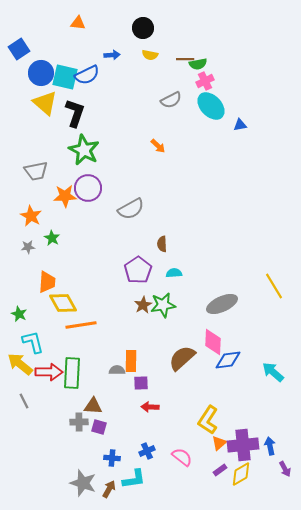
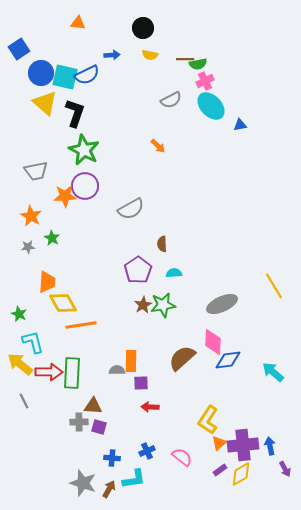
purple circle at (88, 188): moved 3 px left, 2 px up
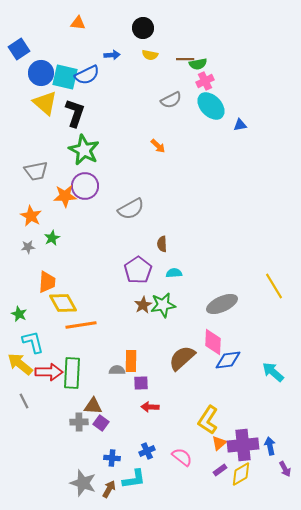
green star at (52, 238): rotated 14 degrees clockwise
purple square at (99, 427): moved 2 px right, 4 px up; rotated 21 degrees clockwise
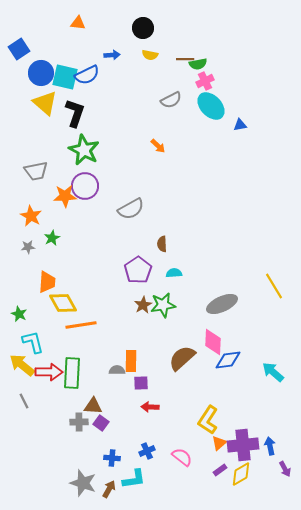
yellow arrow at (20, 364): moved 2 px right, 1 px down
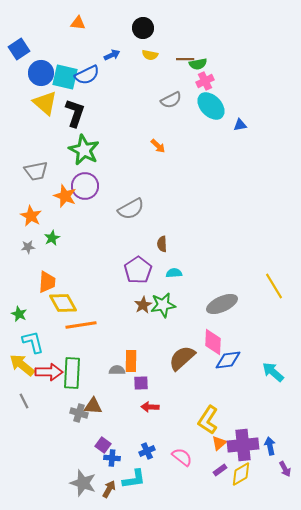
blue arrow at (112, 55): rotated 21 degrees counterclockwise
orange star at (65, 196): rotated 25 degrees clockwise
gray cross at (79, 422): moved 9 px up; rotated 18 degrees clockwise
purple square at (101, 423): moved 2 px right, 22 px down
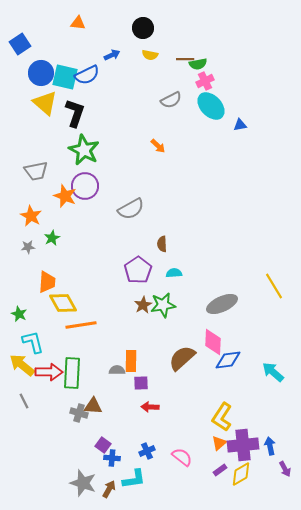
blue square at (19, 49): moved 1 px right, 5 px up
yellow L-shape at (208, 420): moved 14 px right, 3 px up
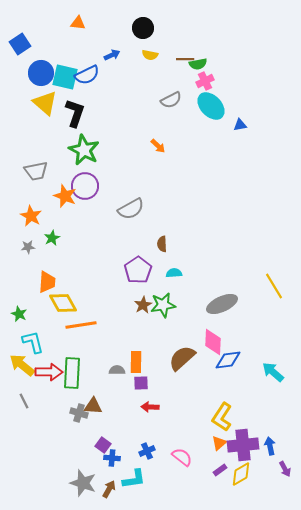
orange rectangle at (131, 361): moved 5 px right, 1 px down
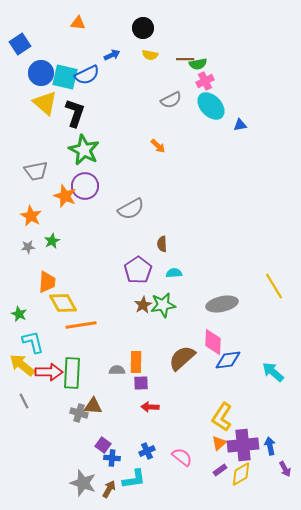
green star at (52, 238): moved 3 px down
gray ellipse at (222, 304): rotated 12 degrees clockwise
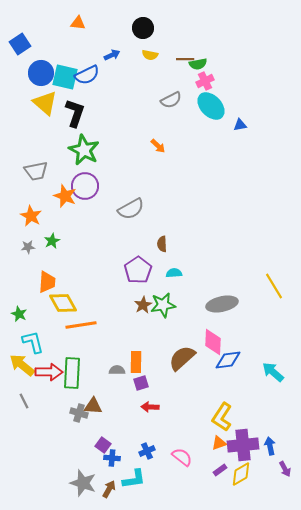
purple square at (141, 383): rotated 14 degrees counterclockwise
orange triangle at (219, 443): rotated 21 degrees clockwise
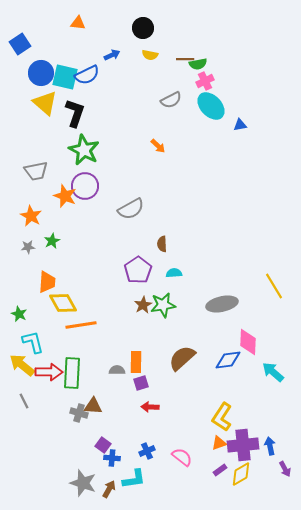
pink diamond at (213, 342): moved 35 px right
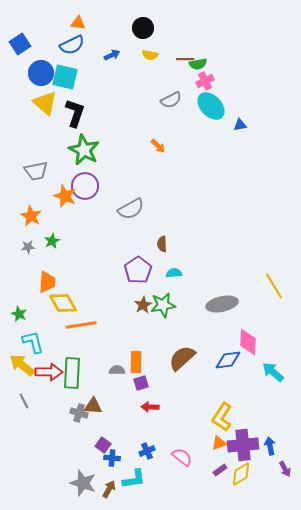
blue semicircle at (87, 75): moved 15 px left, 30 px up
